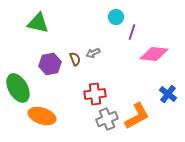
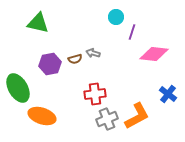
gray arrow: rotated 40 degrees clockwise
brown semicircle: rotated 96 degrees clockwise
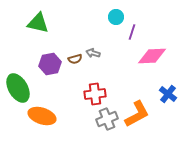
pink diamond: moved 2 px left, 2 px down; rotated 8 degrees counterclockwise
orange L-shape: moved 2 px up
